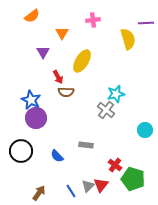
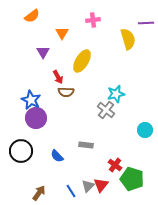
green pentagon: moved 1 px left
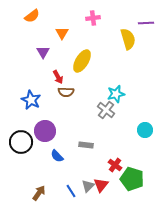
pink cross: moved 2 px up
purple circle: moved 9 px right, 13 px down
black circle: moved 9 px up
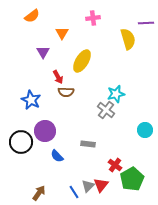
gray rectangle: moved 2 px right, 1 px up
green pentagon: rotated 25 degrees clockwise
blue line: moved 3 px right, 1 px down
